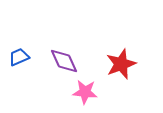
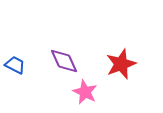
blue trapezoid: moved 4 px left, 8 px down; rotated 50 degrees clockwise
pink star: rotated 20 degrees clockwise
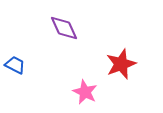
purple diamond: moved 33 px up
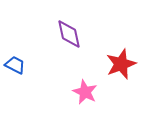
purple diamond: moved 5 px right, 6 px down; rotated 12 degrees clockwise
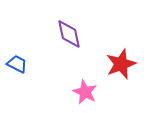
blue trapezoid: moved 2 px right, 1 px up
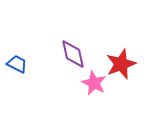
purple diamond: moved 4 px right, 20 px down
pink star: moved 9 px right, 9 px up
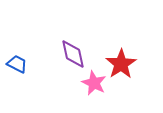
red star: rotated 12 degrees counterclockwise
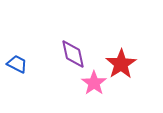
pink star: rotated 10 degrees clockwise
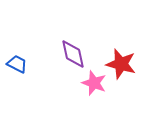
red star: rotated 24 degrees counterclockwise
pink star: rotated 15 degrees counterclockwise
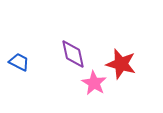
blue trapezoid: moved 2 px right, 2 px up
pink star: rotated 10 degrees clockwise
